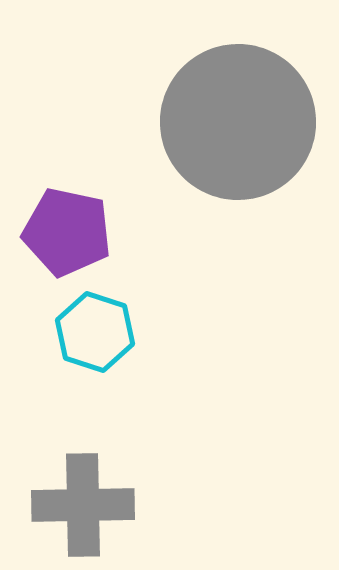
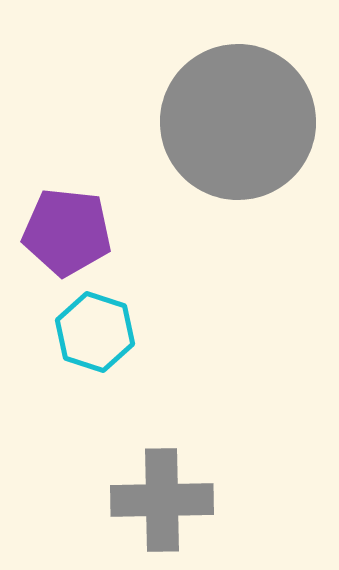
purple pentagon: rotated 6 degrees counterclockwise
gray cross: moved 79 px right, 5 px up
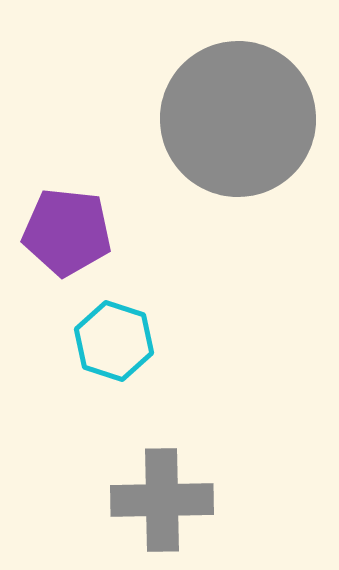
gray circle: moved 3 px up
cyan hexagon: moved 19 px right, 9 px down
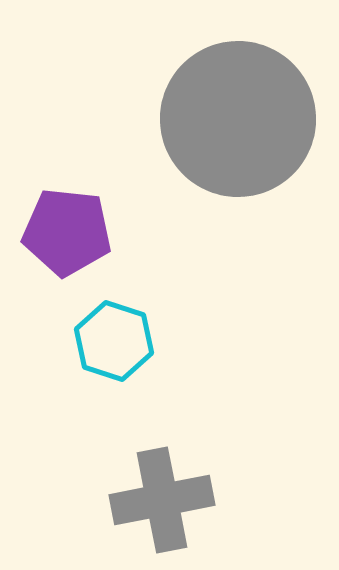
gray cross: rotated 10 degrees counterclockwise
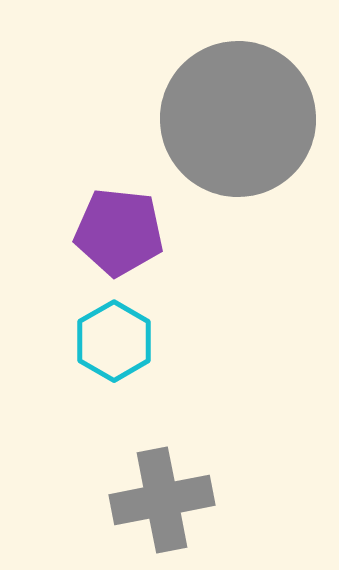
purple pentagon: moved 52 px right
cyan hexagon: rotated 12 degrees clockwise
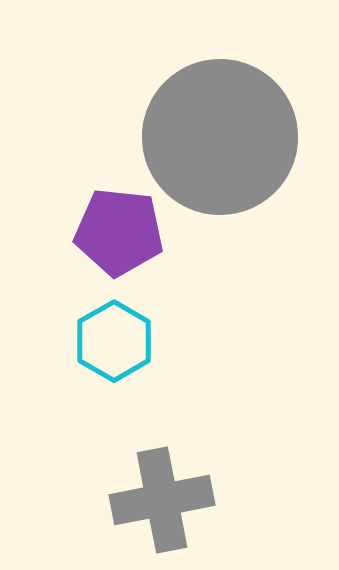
gray circle: moved 18 px left, 18 px down
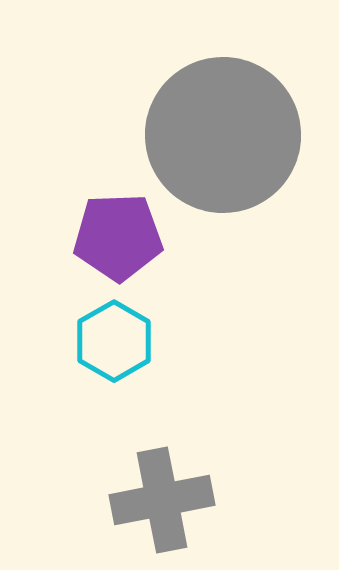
gray circle: moved 3 px right, 2 px up
purple pentagon: moved 1 px left, 5 px down; rotated 8 degrees counterclockwise
